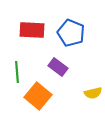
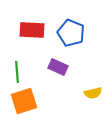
purple rectangle: rotated 12 degrees counterclockwise
orange square: moved 14 px left, 5 px down; rotated 32 degrees clockwise
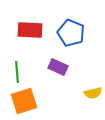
red rectangle: moved 2 px left
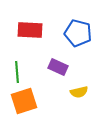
blue pentagon: moved 7 px right; rotated 8 degrees counterclockwise
yellow semicircle: moved 14 px left, 1 px up
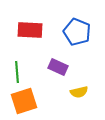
blue pentagon: moved 1 px left, 1 px up; rotated 8 degrees clockwise
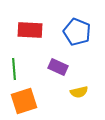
green line: moved 3 px left, 3 px up
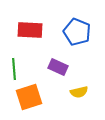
orange square: moved 5 px right, 4 px up
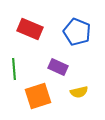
red rectangle: moved 1 px up; rotated 20 degrees clockwise
orange square: moved 9 px right, 1 px up
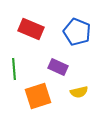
red rectangle: moved 1 px right
